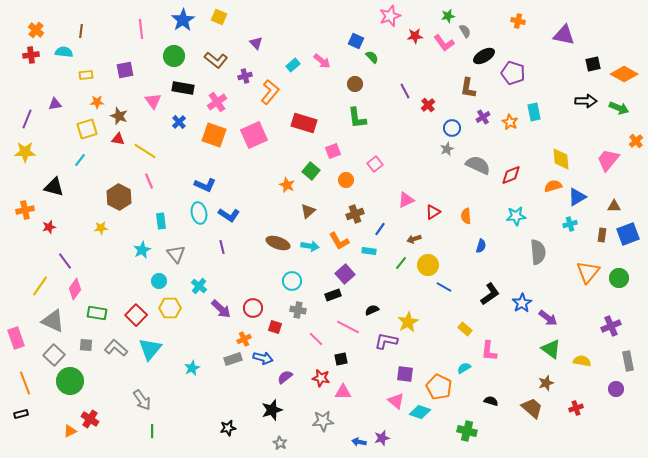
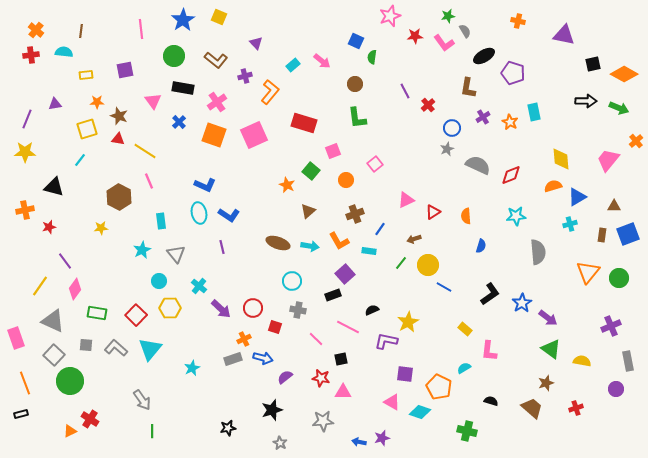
green semicircle at (372, 57): rotated 128 degrees counterclockwise
pink triangle at (396, 401): moved 4 px left, 1 px down; rotated 12 degrees counterclockwise
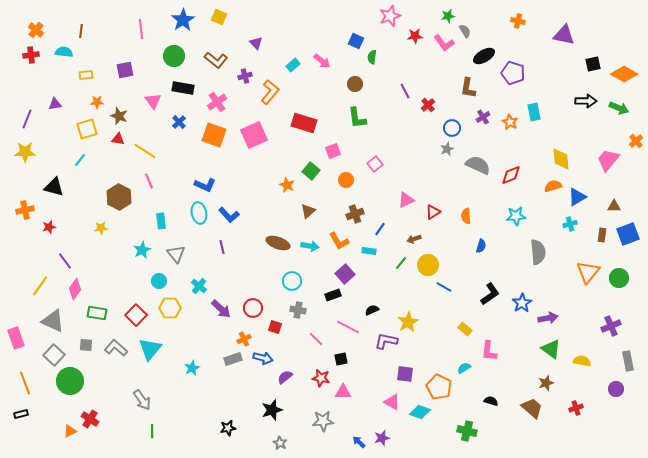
blue L-shape at (229, 215): rotated 15 degrees clockwise
purple arrow at (548, 318): rotated 48 degrees counterclockwise
blue arrow at (359, 442): rotated 32 degrees clockwise
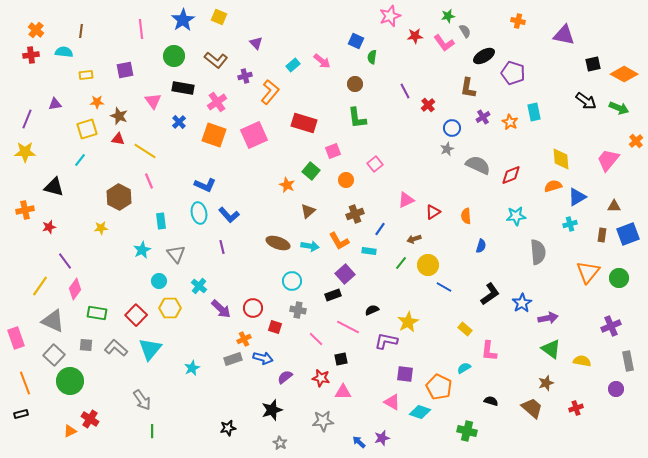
black arrow at (586, 101): rotated 35 degrees clockwise
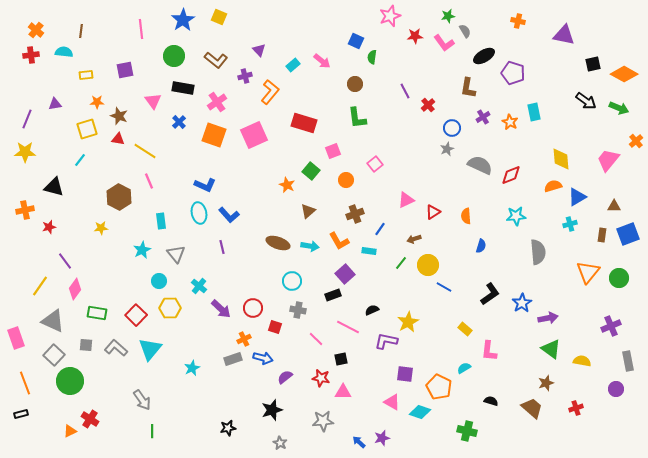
purple triangle at (256, 43): moved 3 px right, 7 px down
gray semicircle at (478, 165): moved 2 px right
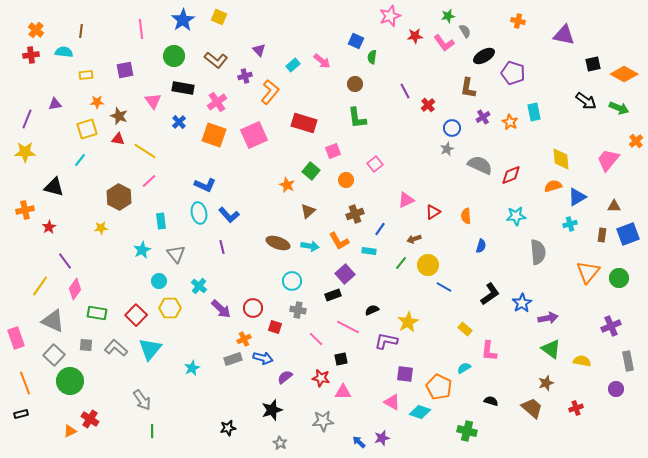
pink line at (149, 181): rotated 70 degrees clockwise
red star at (49, 227): rotated 16 degrees counterclockwise
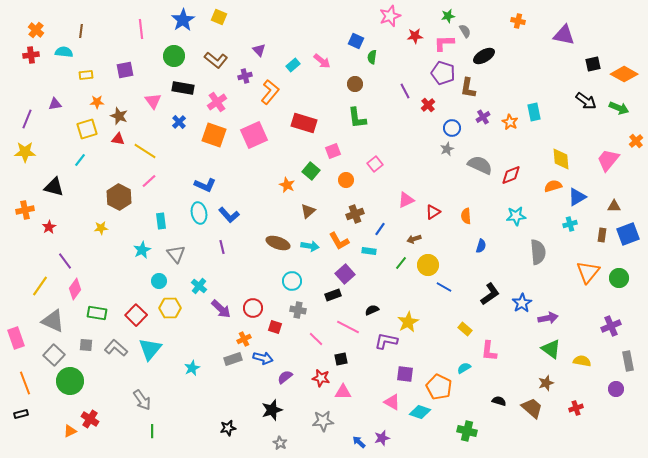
pink L-shape at (444, 43): rotated 125 degrees clockwise
purple pentagon at (513, 73): moved 70 px left
black semicircle at (491, 401): moved 8 px right
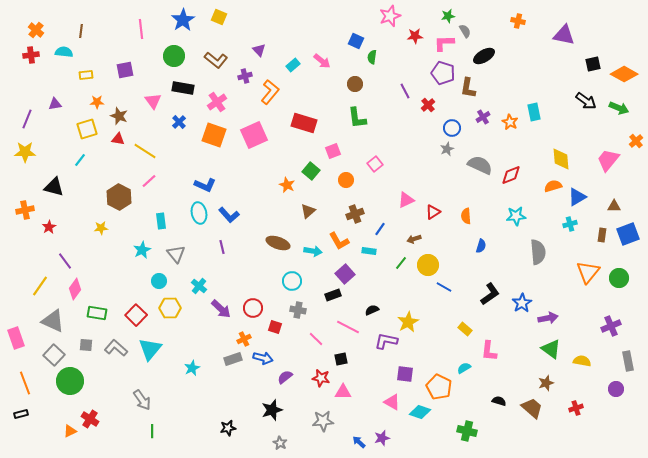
cyan arrow at (310, 246): moved 3 px right, 5 px down
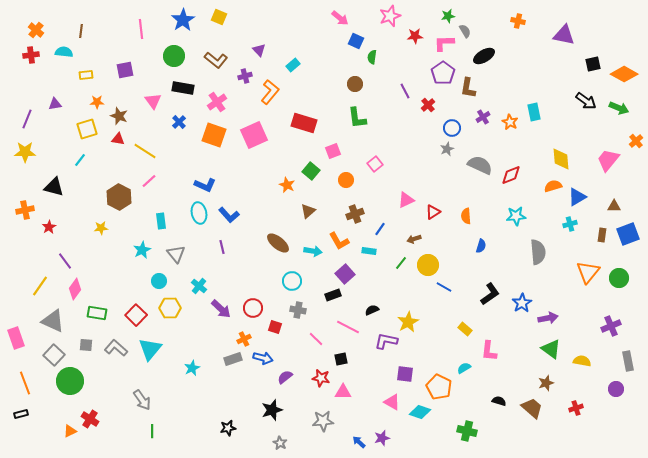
pink arrow at (322, 61): moved 18 px right, 43 px up
purple pentagon at (443, 73): rotated 20 degrees clockwise
brown ellipse at (278, 243): rotated 20 degrees clockwise
